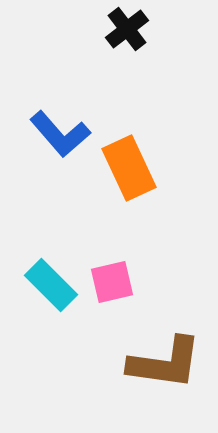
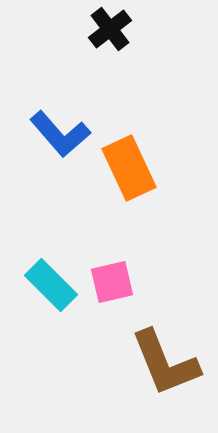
black cross: moved 17 px left
brown L-shape: rotated 60 degrees clockwise
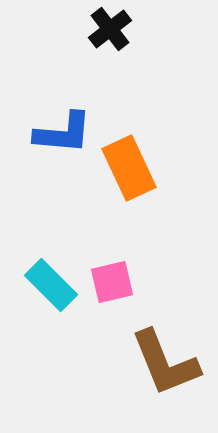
blue L-shape: moved 3 px right, 1 px up; rotated 44 degrees counterclockwise
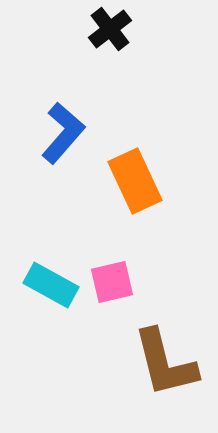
blue L-shape: rotated 54 degrees counterclockwise
orange rectangle: moved 6 px right, 13 px down
cyan rectangle: rotated 16 degrees counterclockwise
brown L-shape: rotated 8 degrees clockwise
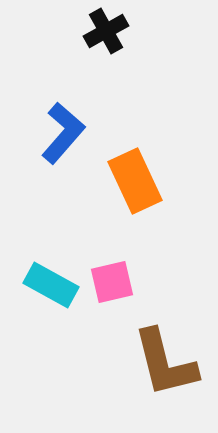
black cross: moved 4 px left, 2 px down; rotated 9 degrees clockwise
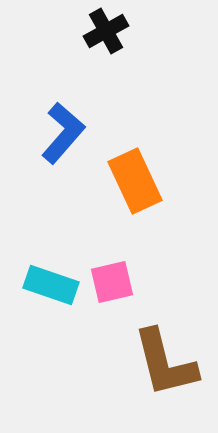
cyan rectangle: rotated 10 degrees counterclockwise
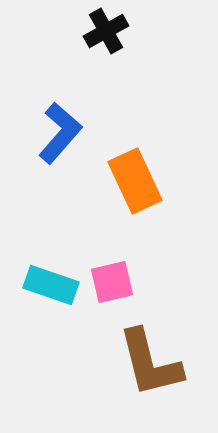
blue L-shape: moved 3 px left
brown L-shape: moved 15 px left
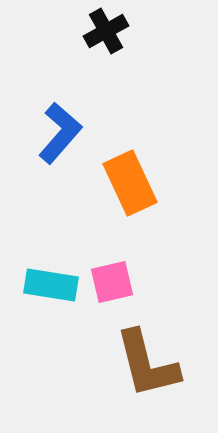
orange rectangle: moved 5 px left, 2 px down
cyan rectangle: rotated 10 degrees counterclockwise
brown L-shape: moved 3 px left, 1 px down
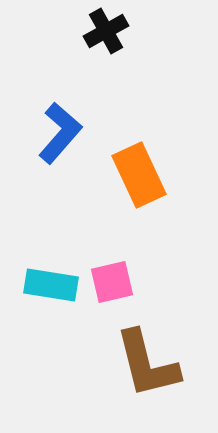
orange rectangle: moved 9 px right, 8 px up
